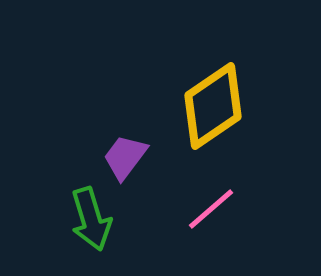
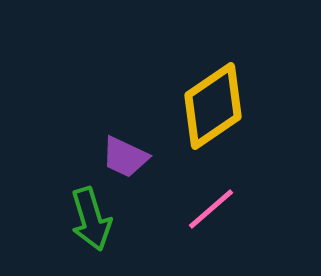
purple trapezoid: rotated 102 degrees counterclockwise
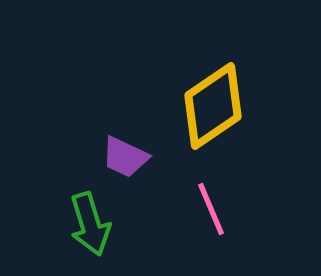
pink line: rotated 72 degrees counterclockwise
green arrow: moved 1 px left, 5 px down
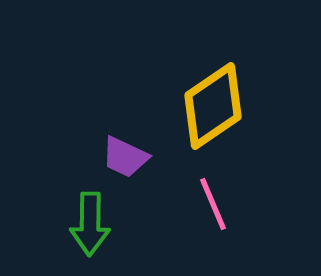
pink line: moved 2 px right, 5 px up
green arrow: rotated 18 degrees clockwise
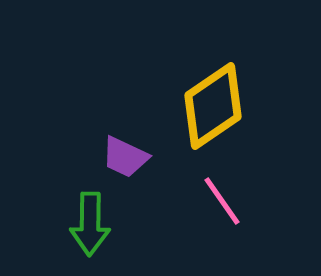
pink line: moved 9 px right, 3 px up; rotated 12 degrees counterclockwise
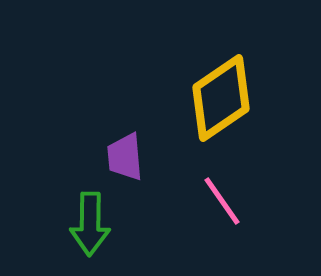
yellow diamond: moved 8 px right, 8 px up
purple trapezoid: rotated 60 degrees clockwise
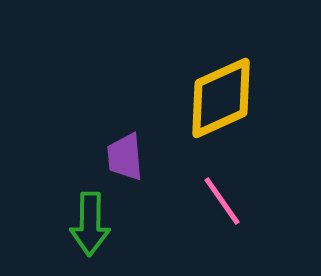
yellow diamond: rotated 10 degrees clockwise
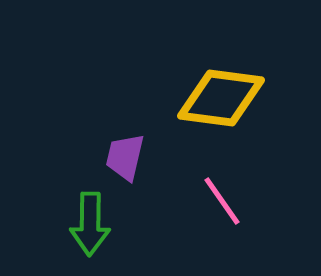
yellow diamond: rotated 32 degrees clockwise
purple trapezoid: rotated 18 degrees clockwise
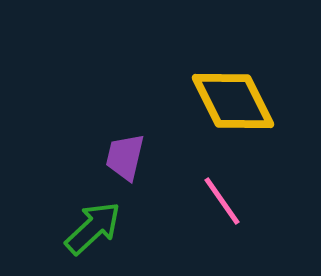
yellow diamond: moved 12 px right, 3 px down; rotated 56 degrees clockwise
green arrow: moved 3 px right, 4 px down; rotated 134 degrees counterclockwise
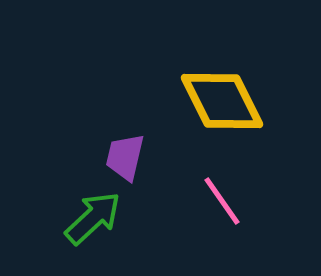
yellow diamond: moved 11 px left
green arrow: moved 10 px up
